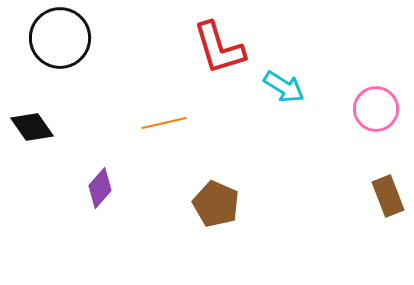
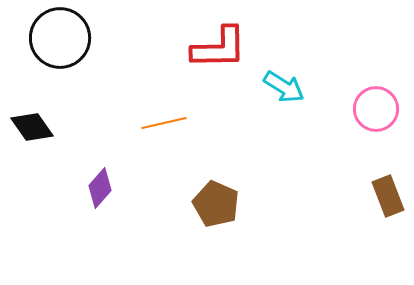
red L-shape: rotated 74 degrees counterclockwise
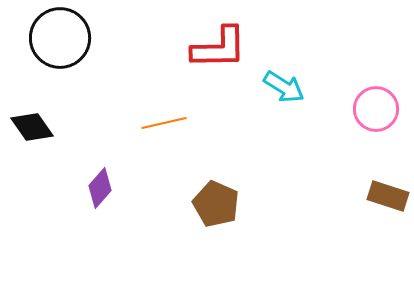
brown rectangle: rotated 51 degrees counterclockwise
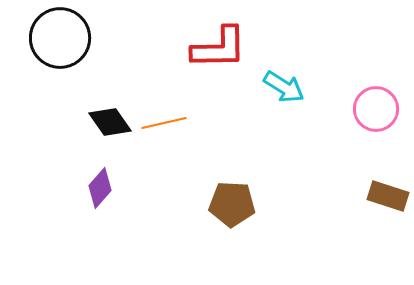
black diamond: moved 78 px right, 5 px up
brown pentagon: moved 16 px right; rotated 21 degrees counterclockwise
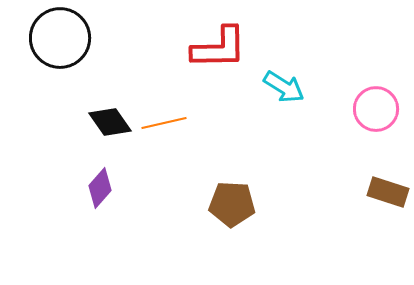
brown rectangle: moved 4 px up
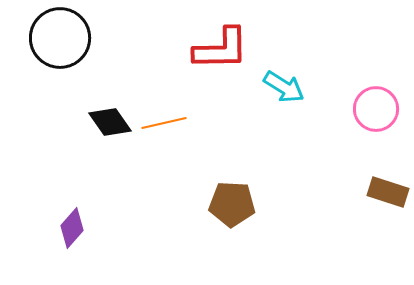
red L-shape: moved 2 px right, 1 px down
purple diamond: moved 28 px left, 40 px down
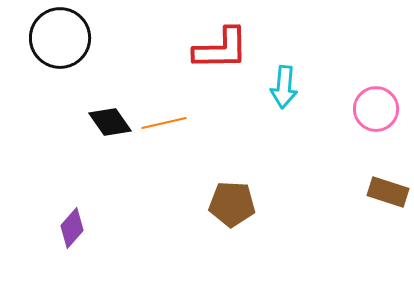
cyan arrow: rotated 63 degrees clockwise
